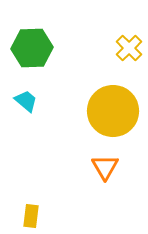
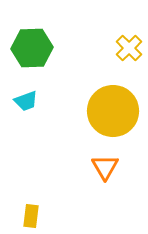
cyan trapezoid: rotated 120 degrees clockwise
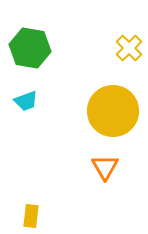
green hexagon: moved 2 px left; rotated 12 degrees clockwise
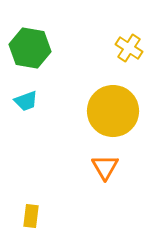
yellow cross: rotated 12 degrees counterclockwise
